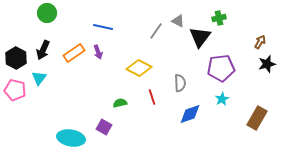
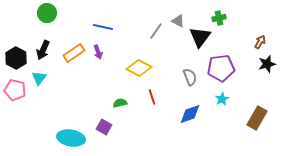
gray semicircle: moved 10 px right, 6 px up; rotated 18 degrees counterclockwise
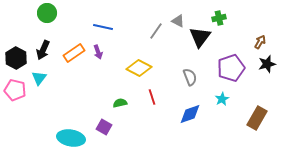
purple pentagon: moved 10 px right; rotated 12 degrees counterclockwise
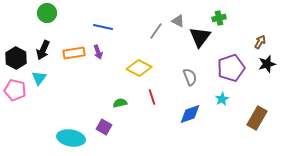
orange rectangle: rotated 25 degrees clockwise
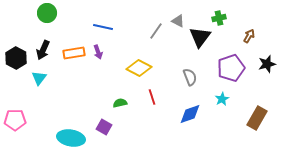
brown arrow: moved 11 px left, 6 px up
pink pentagon: moved 30 px down; rotated 15 degrees counterclockwise
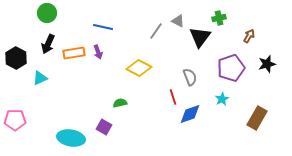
black arrow: moved 5 px right, 6 px up
cyan triangle: moved 1 px right; rotated 28 degrees clockwise
red line: moved 21 px right
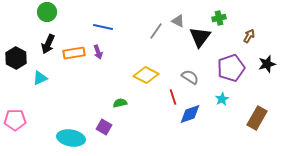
green circle: moved 1 px up
yellow diamond: moved 7 px right, 7 px down
gray semicircle: rotated 36 degrees counterclockwise
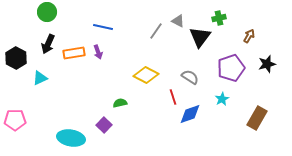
purple square: moved 2 px up; rotated 14 degrees clockwise
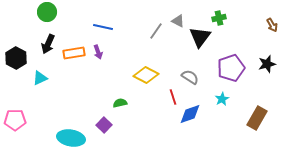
brown arrow: moved 23 px right, 11 px up; rotated 120 degrees clockwise
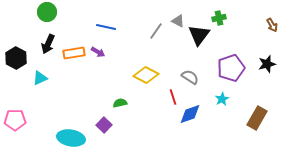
blue line: moved 3 px right
black triangle: moved 1 px left, 2 px up
purple arrow: rotated 40 degrees counterclockwise
